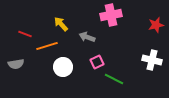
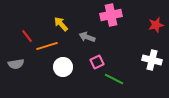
red line: moved 2 px right, 2 px down; rotated 32 degrees clockwise
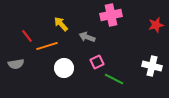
white cross: moved 6 px down
white circle: moved 1 px right, 1 px down
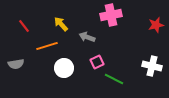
red line: moved 3 px left, 10 px up
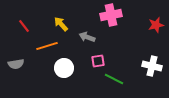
pink square: moved 1 px right, 1 px up; rotated 16 degrees clockwise
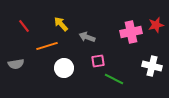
pink cross: moved 20 px right, 17 px down
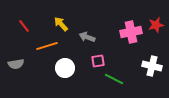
white circle: moved 1 px right
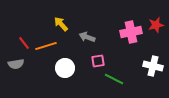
red line: moved 17 px down
orange line: moved 1 px left
white cross: moved 1 px right
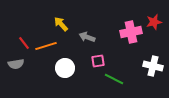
red star: moved 2 px left, 3 px up
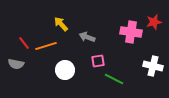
pink cross: rotated 20 degrees clockwise
gray semicircle: rotated 21 degrees clockwise
white circle: moved 2 px down
